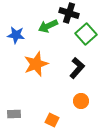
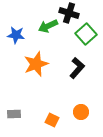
orange circle: moved 11 px down
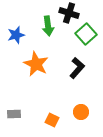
green arrow: rotated 72 degrees counterclockwise
blue star: rotated 24 degrees counterclockwise
orange star: rotated 25 degrees counterclockwise
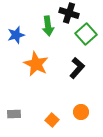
orange square: rotated 16 degrees clockwise
